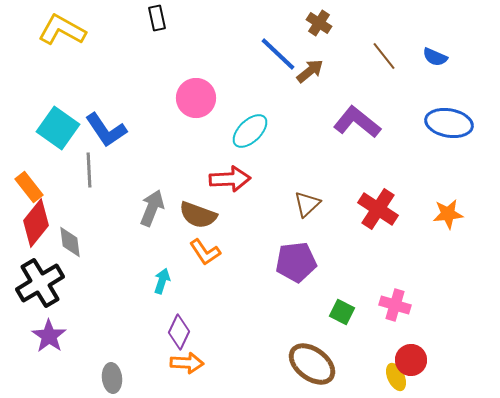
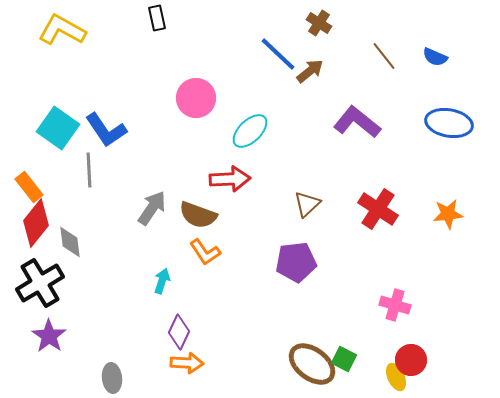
gray arrow: rotated 12 degrees clockwise
green square: moved 2 px right, 47 px down
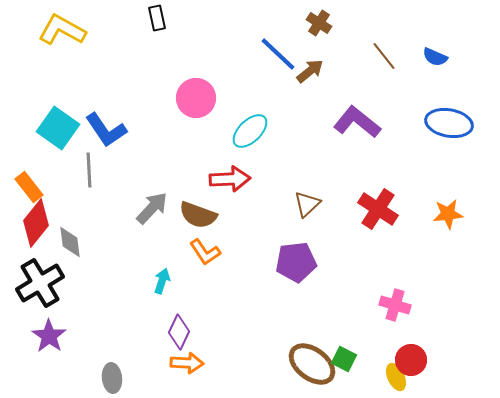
gray arrow: rotated 9 degrees clockwise
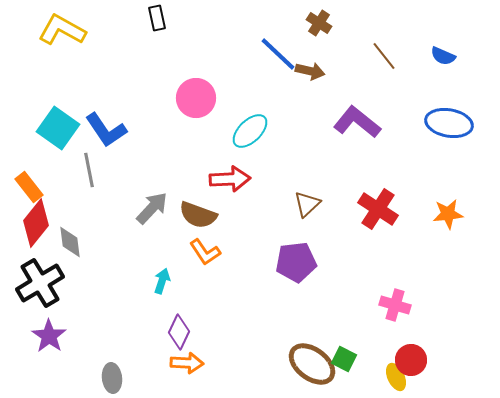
blue semicircle: moved 8 px right, 1 px up
brown arrow: rotated 52 degrees clockwise
gray line: rotated 8 degrees counterclockwise
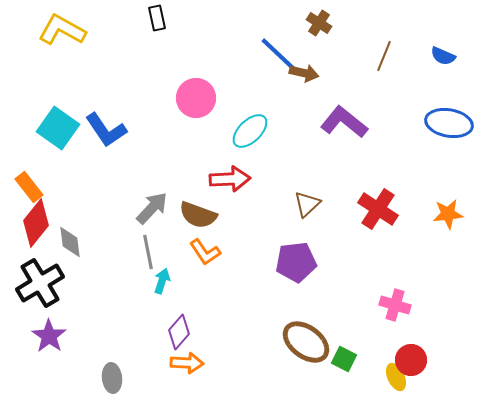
brown line: rotated 60 degrees clockwise
brown arrow: moved 6 px left, 2 px down
purple L-shape: moved 13 px left
gray line: moved 59 px right, 82 px down
purple diamond: rotated 16 degrees clockwise
brown ellipse: moved 6 px left, 22 px up
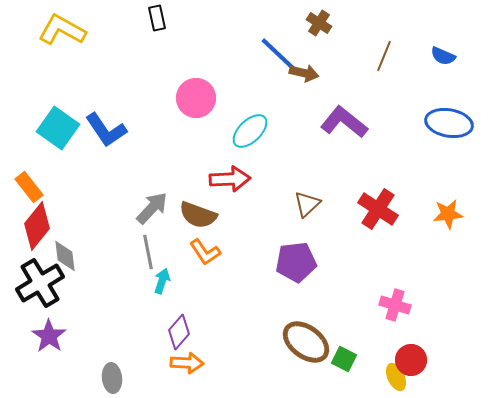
red diamond: moved 1 px right, 3 px down
gray diamond: moved 5 px left, 14 px down
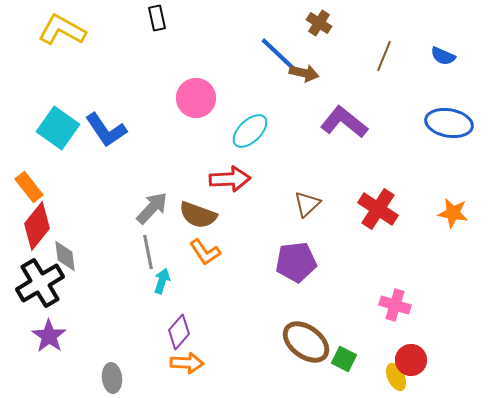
orange star: moved 5 px right, 1 px up; rotated 16 degrees clockwise
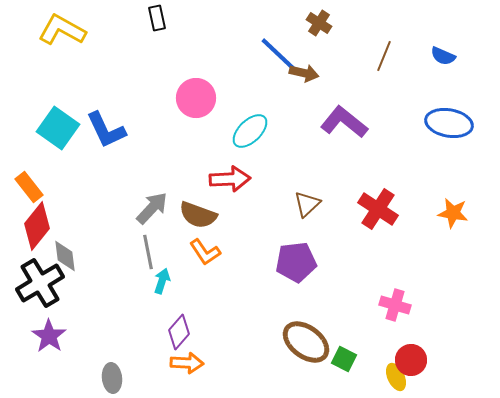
blue L-shape: rotated 9 degrees clockwise
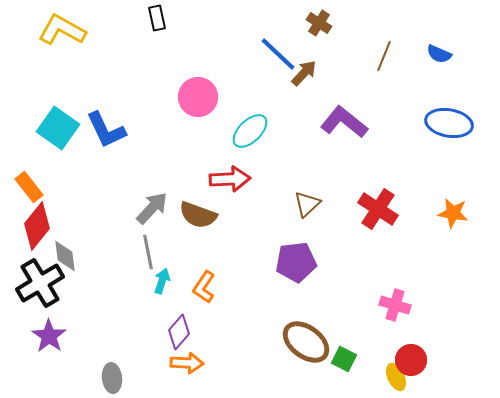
blue semicircle: moved 4 px left, 2 px up
brown arrow: rotated 60 degrees counterclockwise
pink circle: moved 2 px right, 1 px up
orange L-shape: moved 1 px left, 35 px down; rotated 68 degrees clockwise
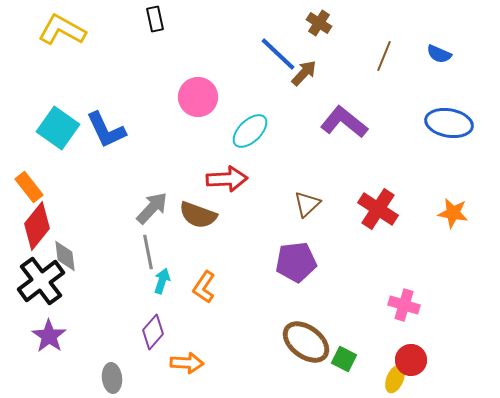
black rectangle: moved 2 px left, 1 px down
red arrow: moved 3 px left
black cross: moved 1 px right, 2 px up; rotated 6 degrees counterclockwise
pink cross: moved 9 px right
purple diamond: moved 26 px left
yellow ellipse: moved 1 px left, 2 px down; rotated 48 degrees clockwise
